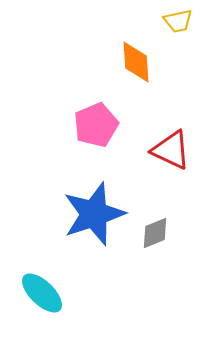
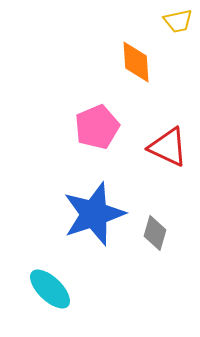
pink pentagon: moved 1 px right, 2 px down
red triangle: moved 3 px left, 3 px up
gray diamond: rotated 52 degrees counterclockwise
cyan ellipse: moved 8 px right, 4 px up
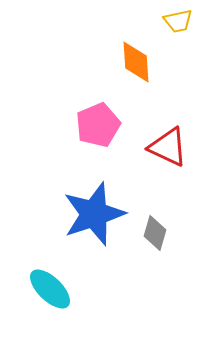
pink pentagon: moved 1 px right, 2 px up
